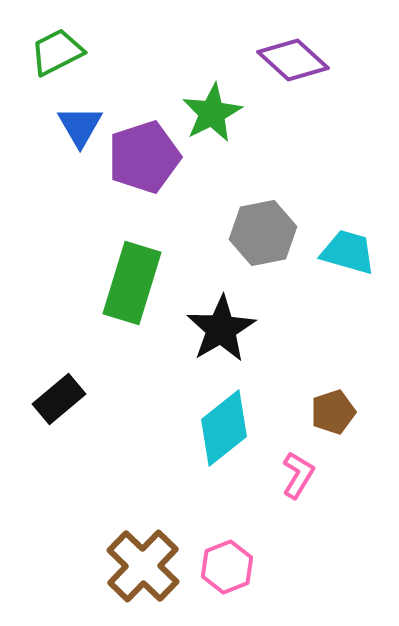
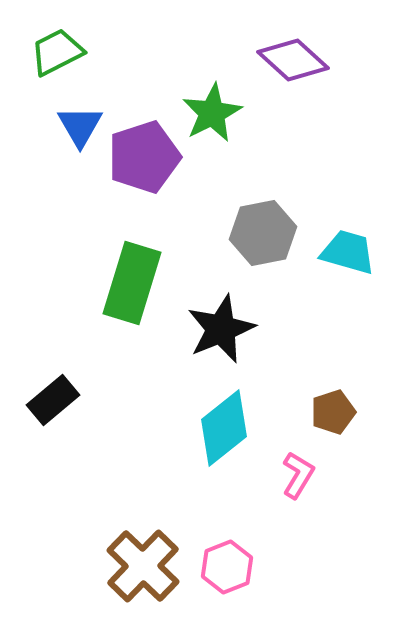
black star: rotated 8 degrees clockwise
black rectangle: moved 6 px left, 1 px down
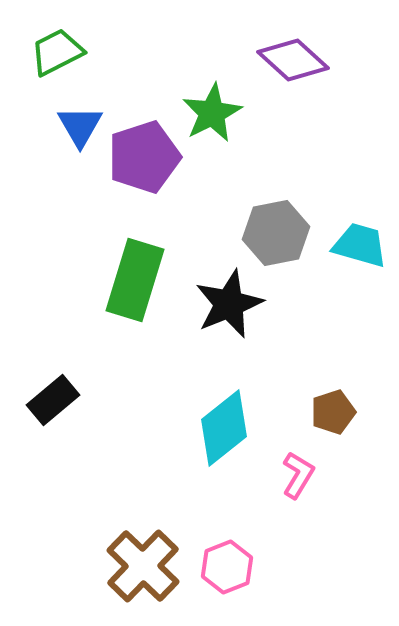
gray hexagon: moved 13 px right
cyan trapezoid: moved 12 px right, 7 px up
green rectangle: moved 3 px right, 3 px up
black star: moved 8 px right, 25 px up
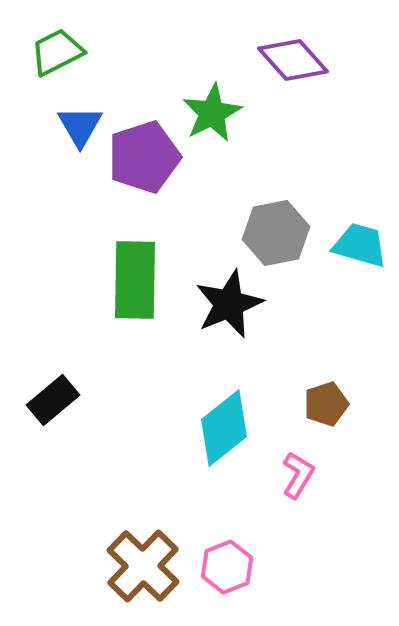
purple diamond: rotated 6 degrees clockwise
green rectangle: rotated 16 degrees counterclockwise
brown pentagon: moved 7 px left, 8 px up
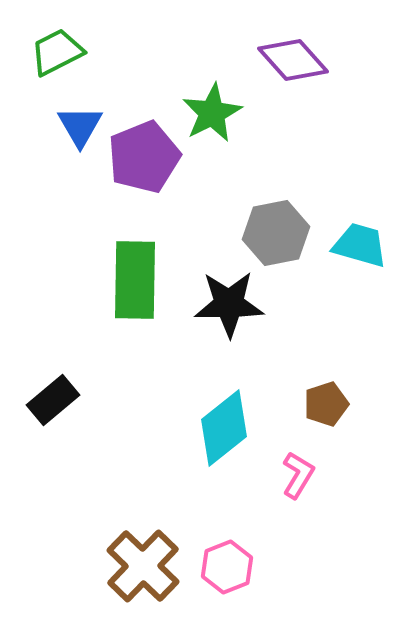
purple pentagon: rotated 4 degrees counterclockwise
black star: rotated 22 degrees clockwise
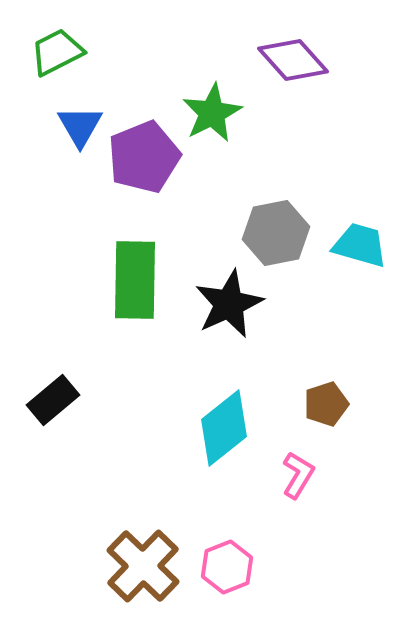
black star: rotated 24 degrees counterclockwise
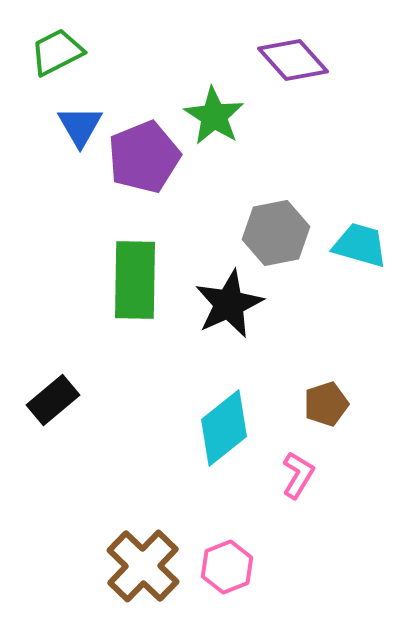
green star: moved 2 px right, 3 px down; rotated 12 degrees counterclockwise
